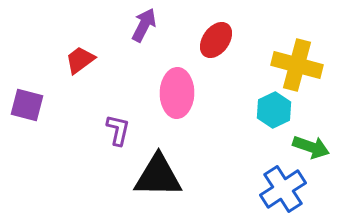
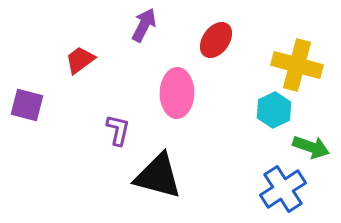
black triangle: rotated 14 degrees clockwise
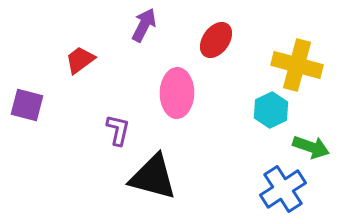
cyan hexagon: moved 3 px left
black triangle: moved 5 px left, 1 px down
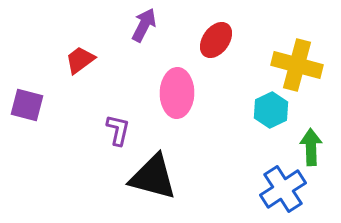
green arrow: rotated 111 degrees counterclockwise
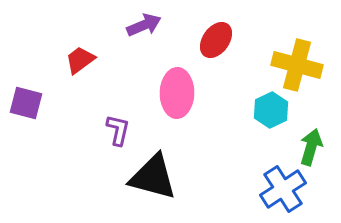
purple arrow: rotated 40 degrees clockwise
purple square: moved 1 px left, 2 px up
green arrow: rotated 18 degrees clockwise
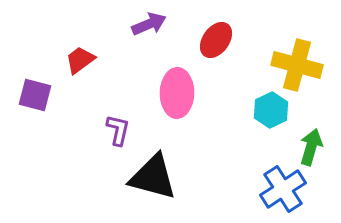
purple arrow: moved 5 px right, 1 px up
purple square: moved 9 px right, 8 px up
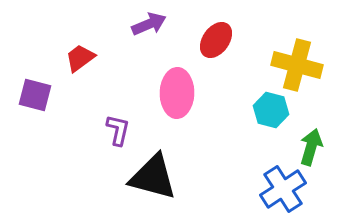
red trapezoid: moved 2 px up
cyan hexagon: rotated 20 degrees counterclockwise
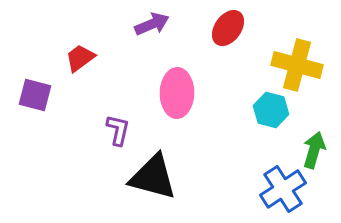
purple arrow: moved 3 px right
red ellipse: moved 12 px right, 12 px up
green arrow: moved 3 px right, 3 px down
